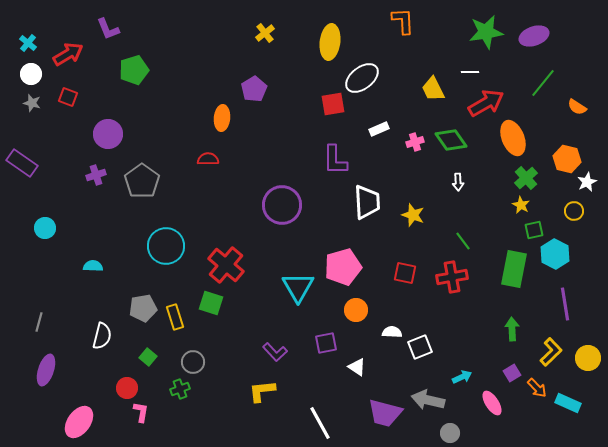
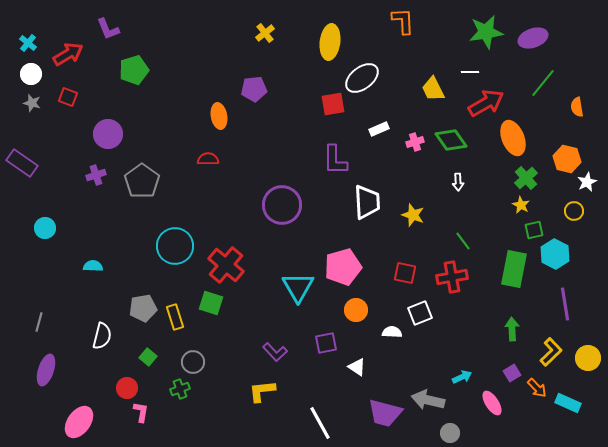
purple ellipse at (534, 36): moved 1 px left, 2 px down
purple pentagon at (254, 89): rotated 25 degrees clockwise
orange semicircle at (577, 107): rotated 48 degrees clockwise
orange ellipse at (222, 118): moved 3 px left, 2 px up; rotated 15 degrees counterclockwise
cyan circle at (166, 246): moved 9 px right
white square at (420, 347): moved 34 px up
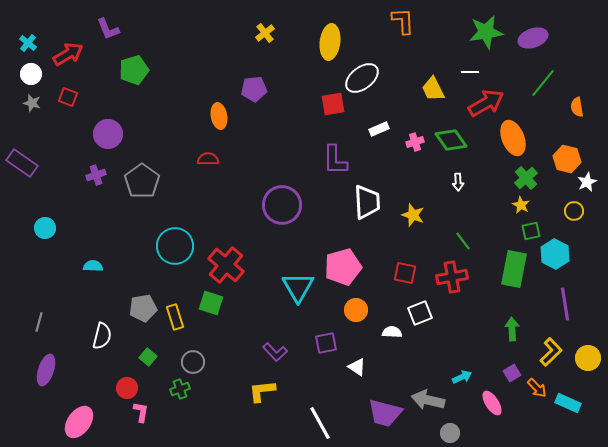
green square at (534, 230): moved 3 px left, 1 px down
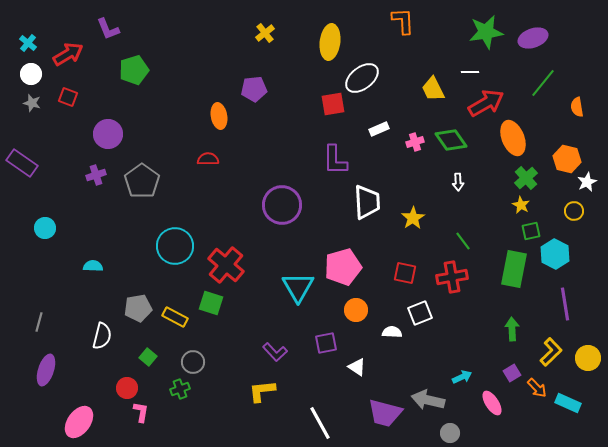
yellow star at (413, 215): moved 3 px down; rotated 20 degrees clockwise
gray pentagon at (143, 308): moved 5 px left
yellow rectangle at (175, 317): rotated 45 degrees counterclockwise
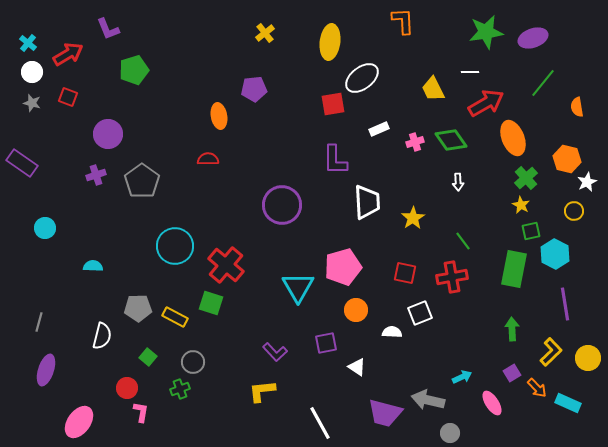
white circle at (31, 74): moved 1 px right, 2 px up
gray pentagon at (138, 308): rotated 8 degrees clockwise
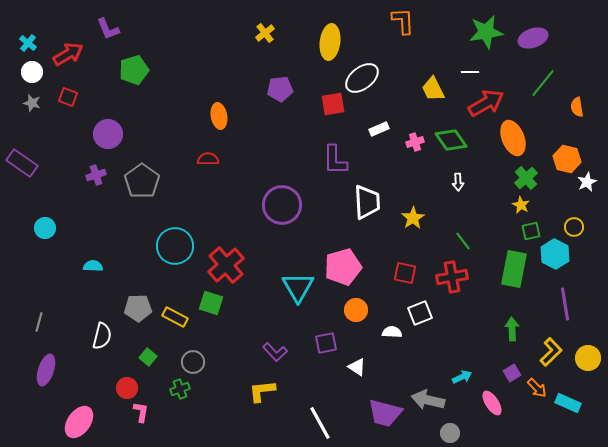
purple pentagon at (254, 89): moved 26 px right
yellow circle at (574, 211): moved 16 px down
red cross at (226, 265): rotated 9 degrees clockwise
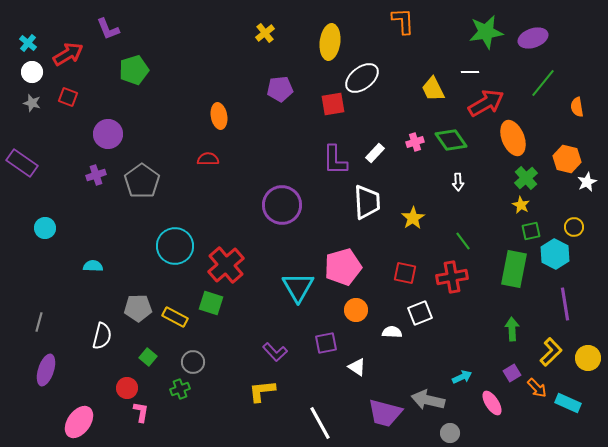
white rectangle at (379, 129): moved 4 px left, 24 px down; rotated 24 degrees counterclockwise
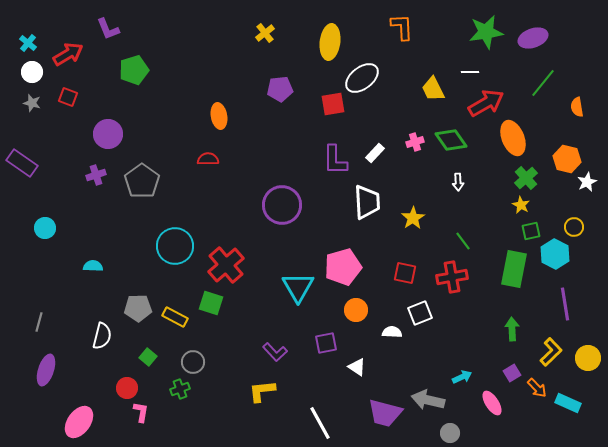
orange L-shape at (403, 21): moved 1 px left, 6 px down
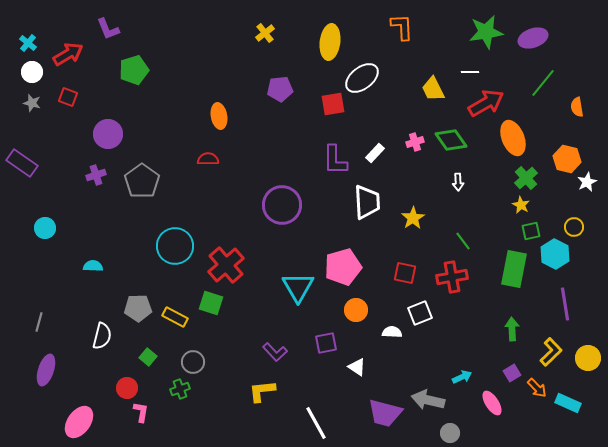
white line at (320, 423): moved 4 px left
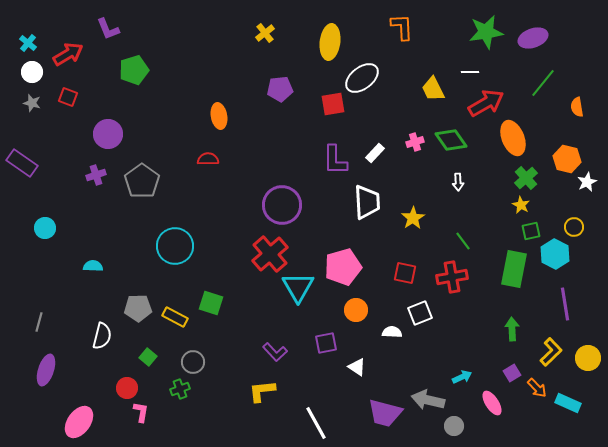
red cross at (226, 265): moved 44 px right, 11 px up
gray circle at (450, 433): moved 4 px right, 7 px up
